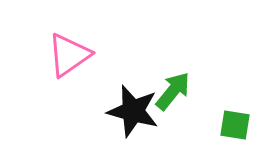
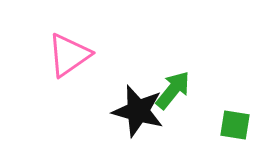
green arrow: moved 1 px up
black star: moved 5 px right
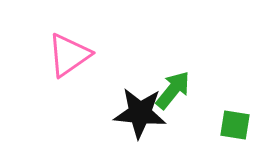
black star: moved 2 px right, 2 px down; rotated 10 degrees counterclockwise
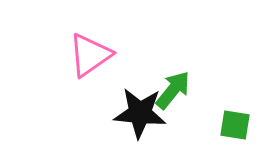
pink triangle: moved 21 px right
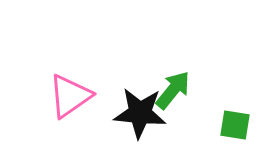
pink triangle: moved 20 px left, 41 px down
